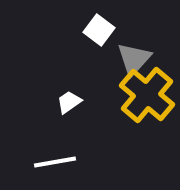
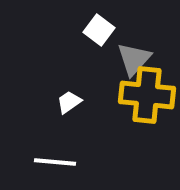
yellow cross: rotated 34 degrees counterclockwise
white line: rotated 15 degrees clockwise
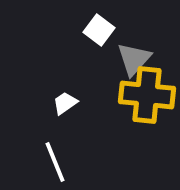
white trapezoid: moved 4 px left, 1 px down
white line: rotated 63 degrees clockwise
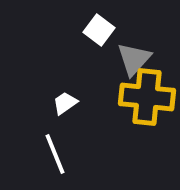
yellow cross: moved 2 px down
white line: moved 8 px up
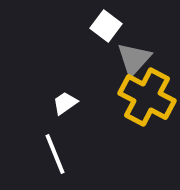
white square: moved 7 px right, 4 px up
yellow cross: rotated 22 degrees clockwise
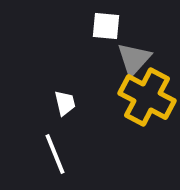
white square: rotated 32 degrees counterclockwise
white trapezoid: rotated 112 degrees clockwise
